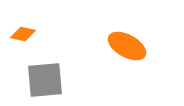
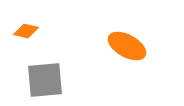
orange diamond: moved 3 px right, 3 px up
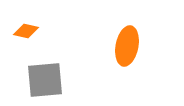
orange ellipse: rotated 72 degrees clockwise
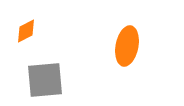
orange diamond: rotated 40 degrees counterclockwise
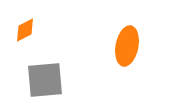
orange diamond: moved 1 px left, 1 px up
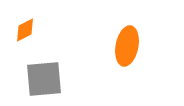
gray square: moved 1 px left, 1 px up
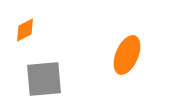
orange ellipse: moved 9 px down; rotated 12 degrees clockwise
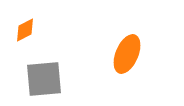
orange ellipse: moved 1 px up
